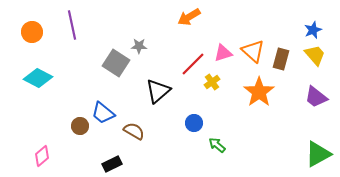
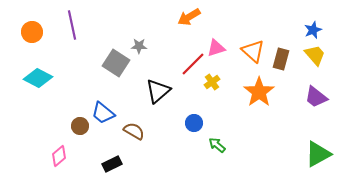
pink triangle: moved 7 px left, 5 px up
pink diamond: moved 17 px right
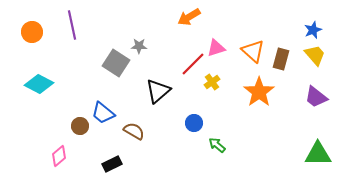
cyan diamond: moved 1 px right, 6 px down
green triangle: rotated 28 degrees clockwise
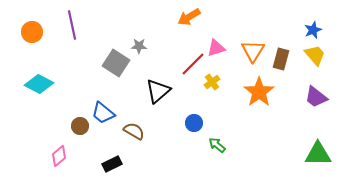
orange triangle: rotated 20 degrees clockwise
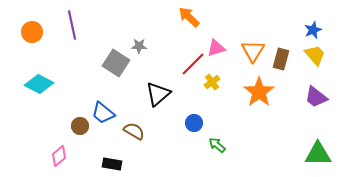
orange arrow: rotated 75 degrees clockwise
black triangle: moved 3 px down
black rectangle: rotated 36 degrees clockwise
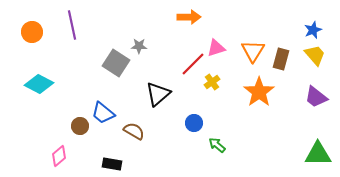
orange arrow: rotated 135 degrees clockwise
